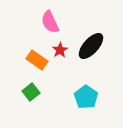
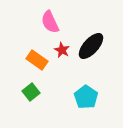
red star: moved 2 px right; rotated 14 degrees counterclockwise
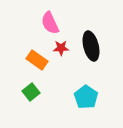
pink semicircle: moved 1 px down
black ellipse: rotated 56 degrees counterclockwise
red star: moved 1 px left, 2 px up; rotated 28 degrees counterclockwise
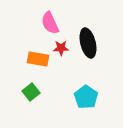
black ellipse: moved 3 px left, 3 px up
orange rectangle: moved 1 px right, 1 px up; rotated 25 degrees counterclockwise
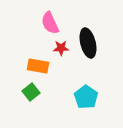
orange rectangle: moved 7 px down
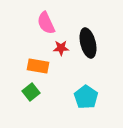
pink semicircle: moved 4 px left
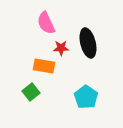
orange rectangle: moved 6 px right
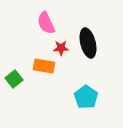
green square: moved 17 px left, 13 px up
